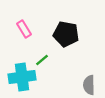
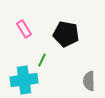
green line: rotated 24 degrees counterclockwise
cyan cross: moved 2 px right, 3 px down
gray semicircle: moved 4 px up
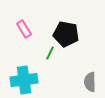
green line: moved 8 px right, 7 px up
gray semicircle: moved 1 px right, 1 px down
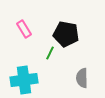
gray semicircle: moved 8 px left, 4 px up
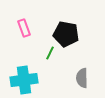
pink rectangle: moved 1 px up; rotated 12 degrees clockwise
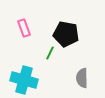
cyan cross: rotated 24 degrees clockwise
